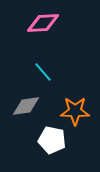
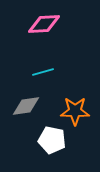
pink diamond: moved 1 px right, 1 px down
cyan line: rotated 65 degrees counterclockwise
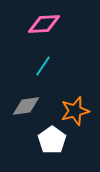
cyan line: moved 6 px up; rotated 40 degrees counterclockwise
orange star: rotated 16 degrees counterclockwise
white pentagon: rotated 24 degrees clockwise
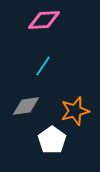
pink diamond: moved 4 px up
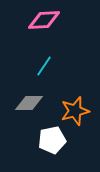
cyan line: moved 1 px right
gray diamond: moved 3 px right, 3 px up; rotated 8 degrees clockwise
white pentagon: rotated 24 degrees clockwise
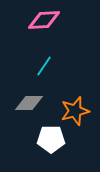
white pentagon: moved 1 px left, 1 px up; rotated 12 degrees clockwise
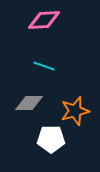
cyan line: rotated 75 degrees clockwise
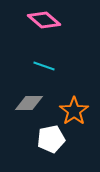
pink diamond: rotated 44 degrees clockwise
orange star: moved 1 px left; rotated 20 degrees counterclockwise
white pentagon: rotated 12 degrees counterclockwise
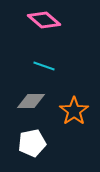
gray diamond: moved 2 px right, 2 px up
white pentagon: moved 19 px left, 4 px down
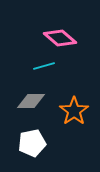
pink diamond: moved 16 px right, 18 px down
cyan line: rotated 35 degrees counterclockwise
